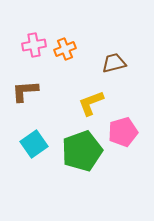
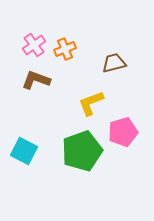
pink cross: rotated 25 degrees counterclockwise
brown L-shape: moved 11 px right, 11 px up; rotated 24 degrees clockwise
cyan square: moved 10 px left, 7 px down; rotated 28 degrees counterclockwise
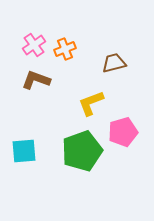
cyan square: rotated 32 degrees counterclockwise
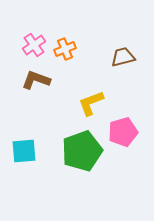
brown trapezoid: moved 9 px right, 6 px up
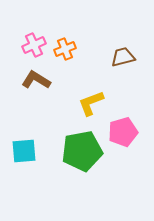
pink cross: rotated 10 degrees clockwise
brown L-shape: rotated 12 degrees clockwise
green pentagon: rotated 9 degrees clockwise
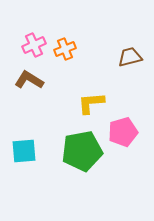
brown trapezoid: moved 7 px right
brown L-shape: moved 7 px left
yellow L-shape: rotated 16 degrees clockwise
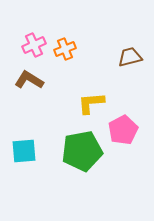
pink pentagon: moved 2 px up; rotated 12 degrees counterclockwise
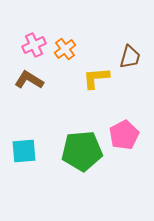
orange cross: rotated 15 degrees counterclockwise
brown trapezoid: rotated 120 degrees clockwise
yellow L-shape: moved 5 px right, 25 px up
pink pentagon: moved 1 px right, 5 px down
green pentagon: rotated 6 degrees clockwise
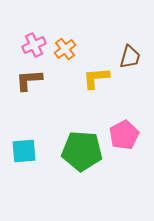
brown L-shape: rotated 36 degrees counterclockwise
green pentagon: rotated 9 degrees clockwise
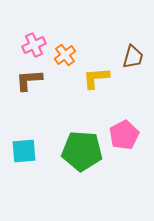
orange cross: moved 6 px down
brown trapezoid: moved 3 px right
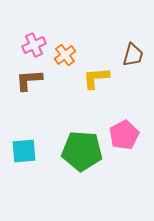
brown trapezoid: moved 2 px up
